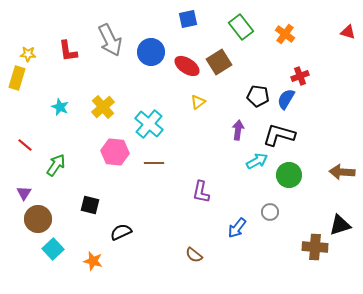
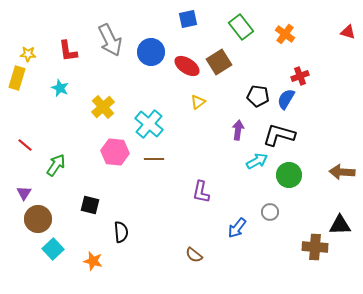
cyan star: moved 19 px up
brown line: moved 4 px up
black triangle: rotated 15 degrees clockwise
black semicircle: rotated 110 degrees clockwise
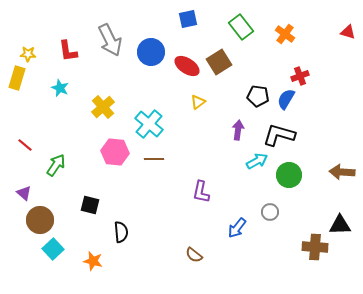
purple triangle: rotated 21 degrees counterclockwise
brown circle: moved 2 px right, 1 px down
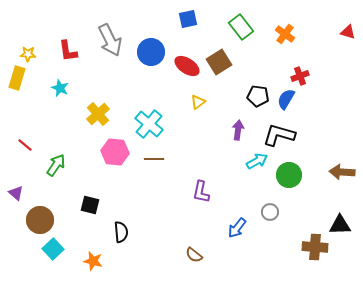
yellow cross: moved 5 px left, 7 px down
purple triangle: moved 8 px left
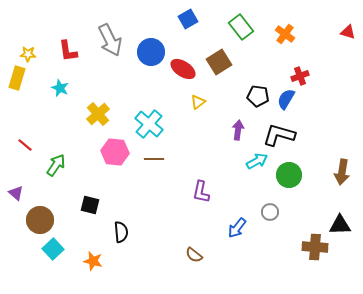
blue square: rotated 18 degrees counterclockwise
red ellipse: moved 4 px left, 3 px down
brown arrow: rotated 85 degrees counterclockwise
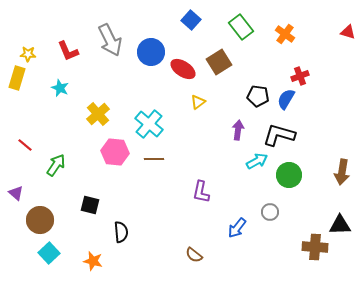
blue square: moved 3 px right, 1 px down; rotated 18 degrees counterclockwise
red L-shape: rotated 15 degrees counterclockwise
cyan square: moved 4 px left, 4 px down
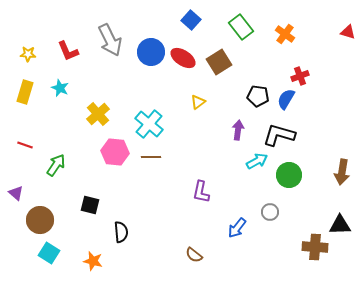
red ellipse: moved 11 px up
yellow rectangle: moved 8 px right, 14 px down
red line: rotated 21 degrees counterclockwise
brown line: moved 3 px left, 2 px up
cyan square: rotated 15 degrees counterclockwise
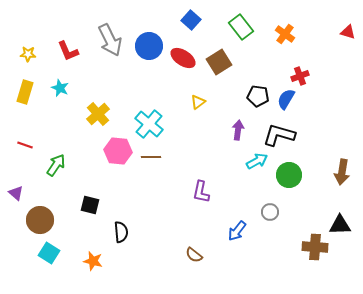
blue circle: moved 2 px left, 6 px up
pink hexagon: moved 3 px right, 1 px up
blue arrow: moved 3 px down
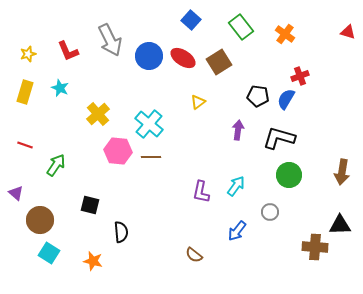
blue circle: moved 10 px down
yellow star: rotated 21 degrees counterclockwise
black L-shape: moved 3 px down
cyan arrow: moved 21 px left, 25 px down; rotated 25 degrees counterclockwise
